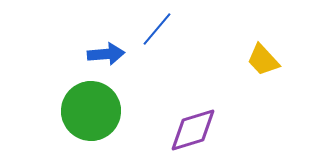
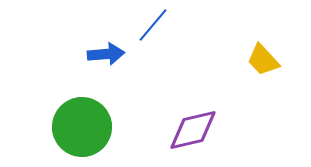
blue line: moved 4 px left, 4 px up
green circle: moved 9 px left, 16 px down
purple diamond: rotated 4 degrees clockwise
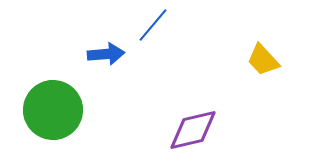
green circle: moved 29 px left, 17 px up
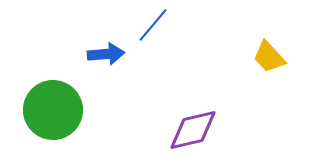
yellow trapezoid: moved 6 px right, 3 px up
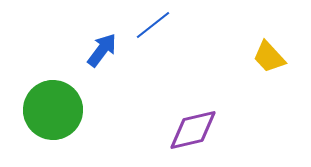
blue line: rotated 12 degrees clockwise
blue arrow: moved 4 px left, 4 px up; rotated 48 degrees counterclockwise
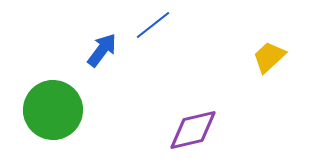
yellow trapezoid: rotated 90 degrees clockwise
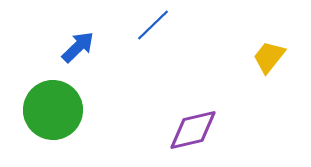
blue line: rotated 6 degrees counterclockwise
blue arrow: moved 24 px left, 3 px up; rotated 9 degrees clockwise
yellow trapezoid: rotated 9 degrees counterclockwise
